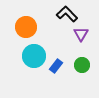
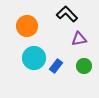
orange circle: moved 1 px right, 1 px up
purple triangle: moved 2 px left, 5 px down; rotated 49 degrees clockwise
cyan circle: moved 2 px down
green circle: moved 2 px right, 1 px down
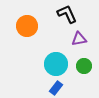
black L-shape: rotated 20 degrees clockwise
cyan circle: moved 22 px right, 6 px down
blue rectangle: moved 22 px down
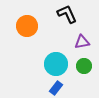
purple triangle: moved 3 px right, 3 px down
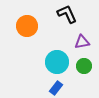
cyan circle: moved 1 px right, 2 px up
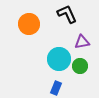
orange circle: moved 2 px right, 2 px up
cyan circle: moved 2 px right, 3 px up
green circle: moved 4 px left
blue rectangle: rotated 16 degrees counterclockwise
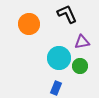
cyan circle: moved 1 px up
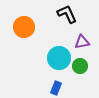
orange circle: moved 5 px left, 3 px down
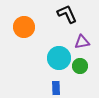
blue rectangle: rotated 24 degrees counterclockwise
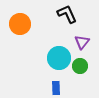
orange circle: moved 4 px left, 3 px up
purple triangle: rotated 42 degrees counterclockwise
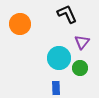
green circle: moved 2 px down
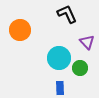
orange circle: moved 6 px down
purple triangle: moved 5 px right; rotated 21 degrees counterclockwise
blue rectangle: moved 4 px right
